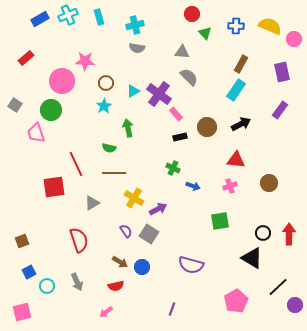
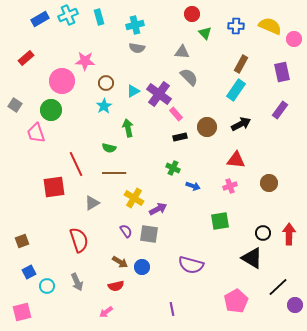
gray square at (149, 234): rotated 24 degrees counterclockwise
purple line at (172, 309): rotated 32 degrees counterclockwise
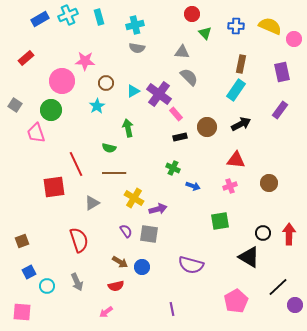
brown rectangle at (241, 64): rotated 18 degrees counterclockwise
cyan star at (104, 106): moved 7 px left
purple arrow at (158, 209): rotated 12 degrees clockwise
black triangle at (252, 258): moved 3 px left, 1 px up
pink square at (22, 312): rotated 18 degrees clockwise
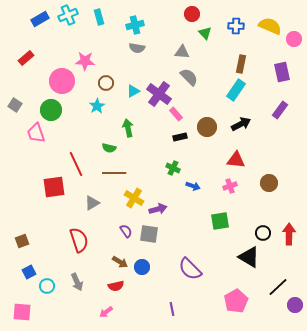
purple semicircle at (191, 265): moved 1 px left, 4 px down; rotated 30 degrees clockwise
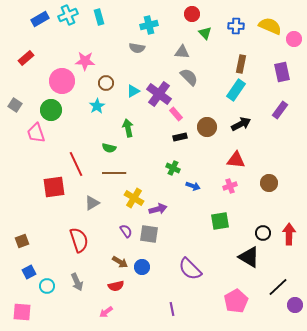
cyan cross at (135, 25): moved 14 px right
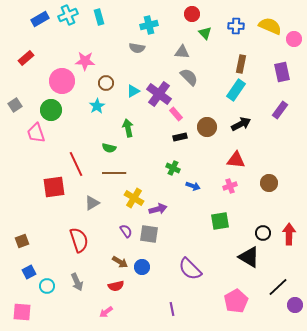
gray square at (15, 105): rotated 24 degrees clockwise
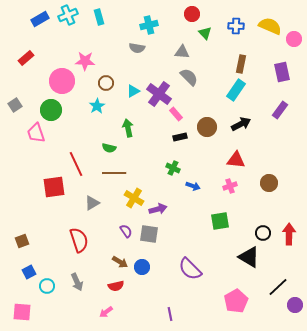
purple line at (172, 309): moved 2 px left, 5 px down
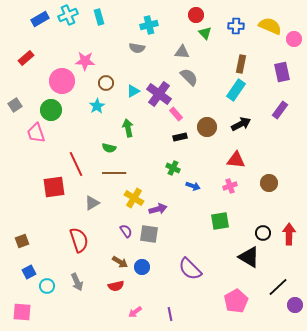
red circle at (192, 14): moved 4 px right, 1 px down
pink arrow at (106, 312): moved 29 px right
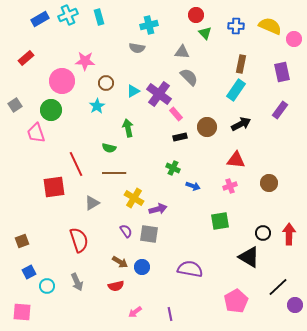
purple semicircle at (190, 269): rotated 145 degrees clockwise
